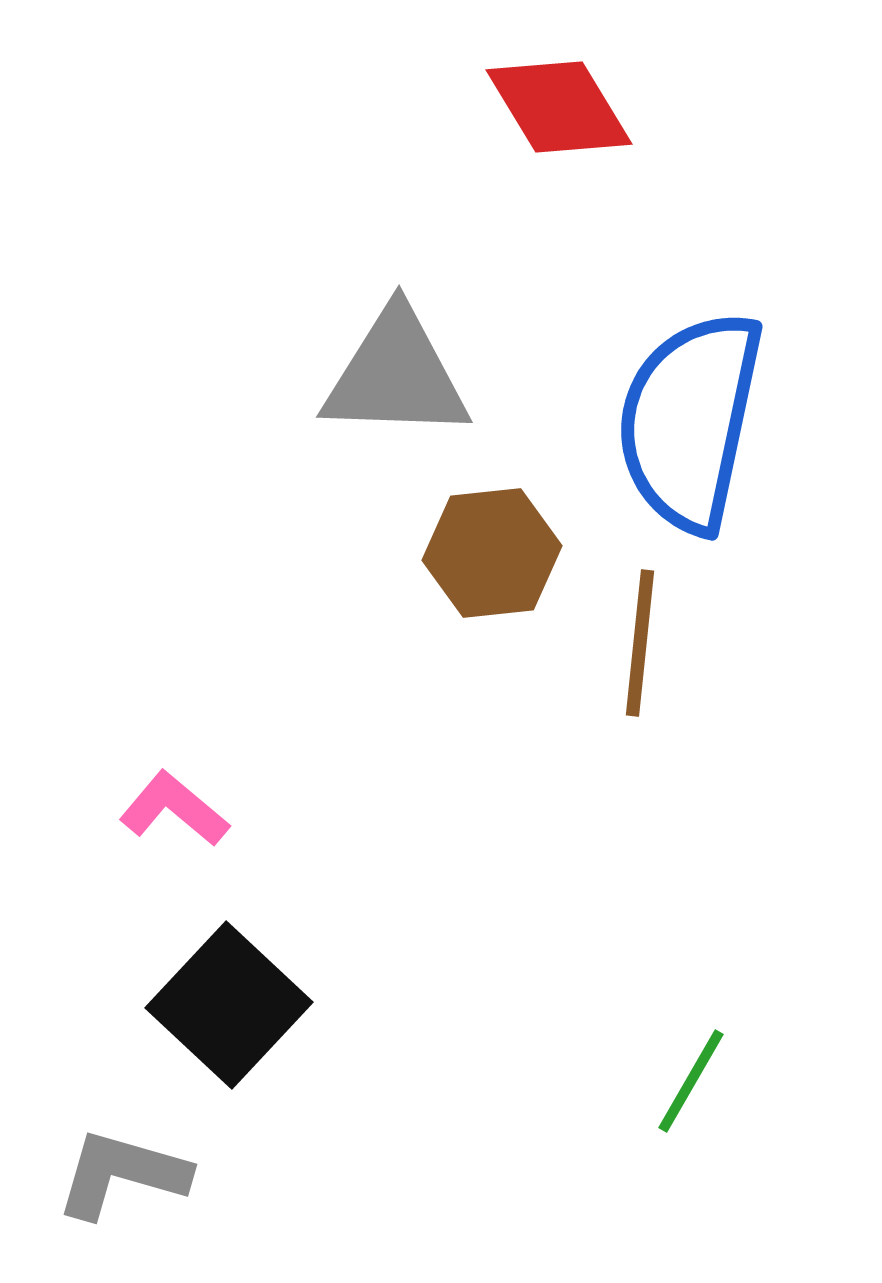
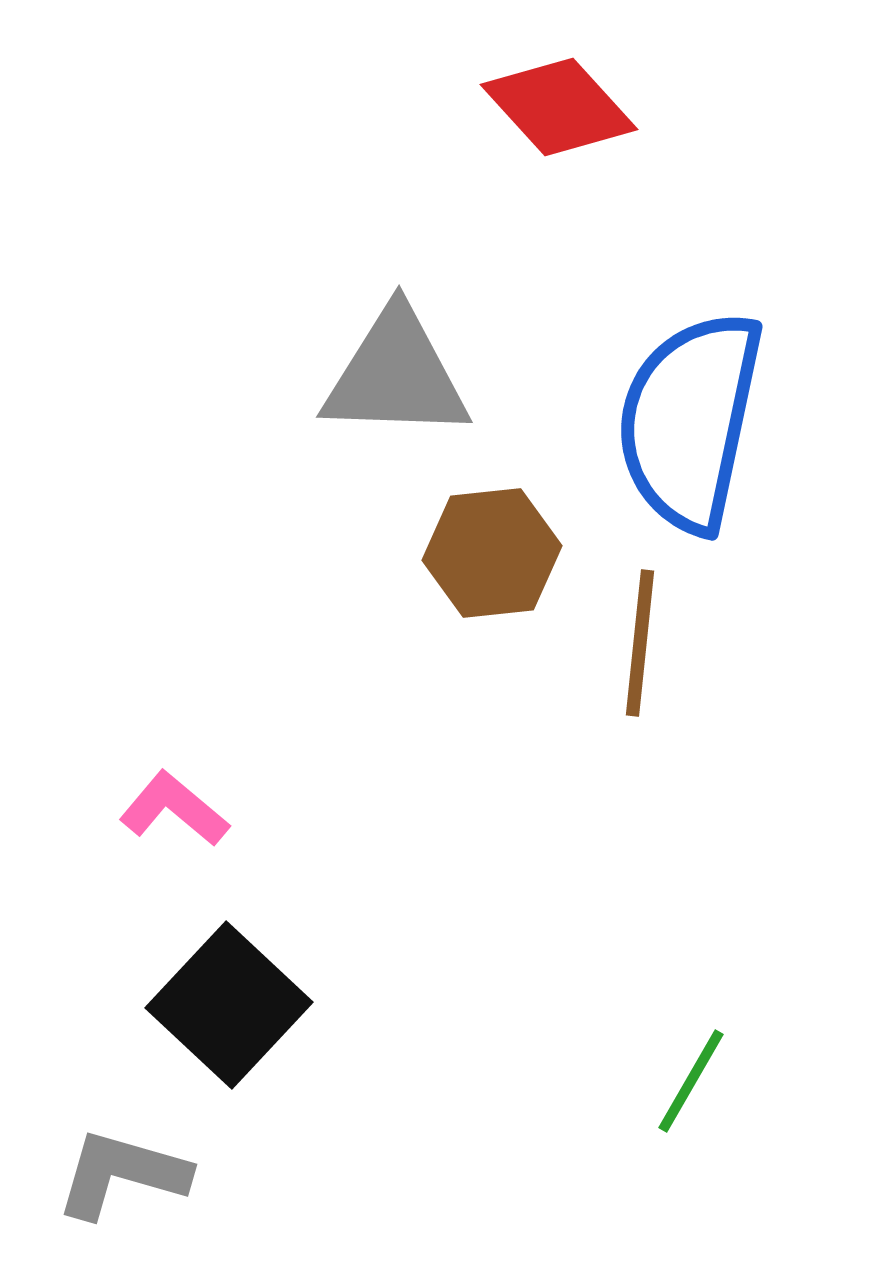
red diamond: rotated 11 degrees counterclockwise
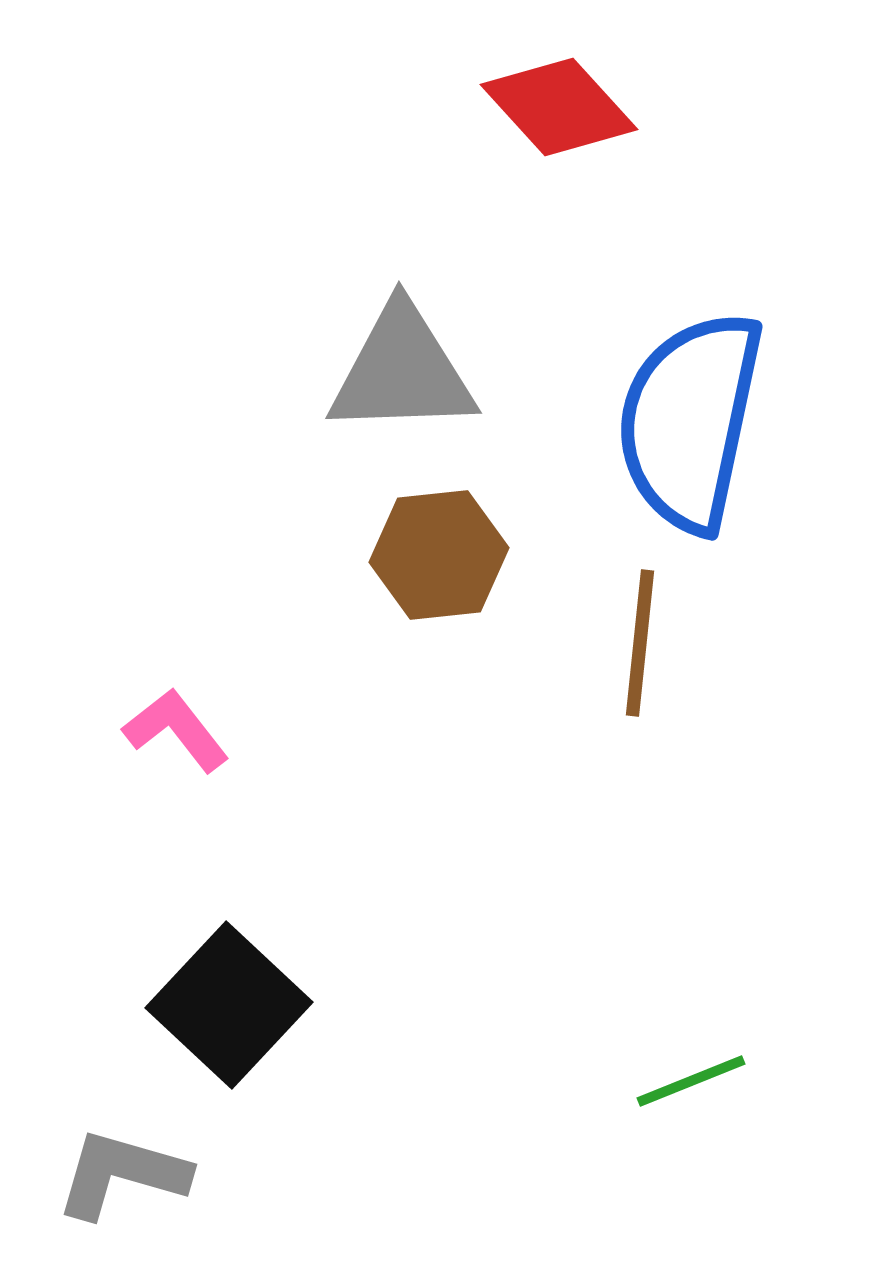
gray triangle: moved 6 px right, 4 px up; rotated 4 degrees counterclockwise
brown hexagon: moved 53 px left, 2 px down
pink L-shape: moved 2 px right, 79 px up; rotated 12 degrees clockwise
green line: rotated 38 degrees clockwise
